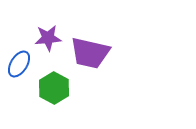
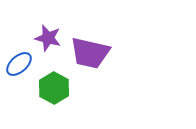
purple star: rotated 20 degrees clockwise
blue ellipse: rotated 16 degrees clockwise
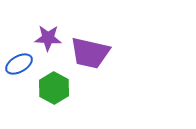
purple star: rotated 12 degrees counterclockwise
blue ellipse: rotated 12 degrees clockwise
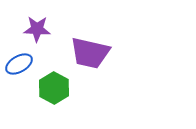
purple star: moved 11 px left, 9 px up
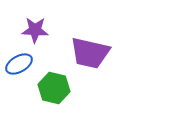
purple star: moved 2 px left, 1 px down
green hexagon: rotated 16 degrees counterclockwise
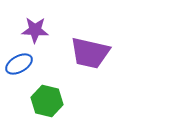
green hexagon: moved 7 px left, 13 px down
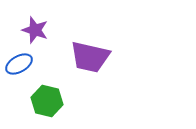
purple star: rotated 16 degrees clockwise
purple trapezoid: moved 4 px down
